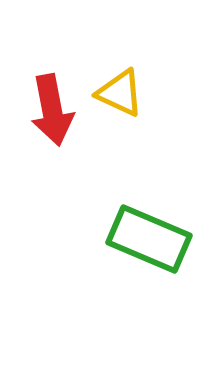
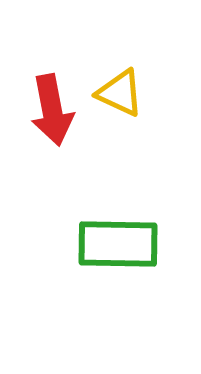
green rectangle: moved 31 px left, 5 px down; rotated 22 degrees counterclockwise
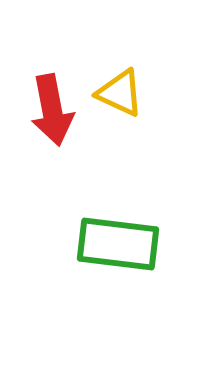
green rectangle: rotated 6 degrees clockwise
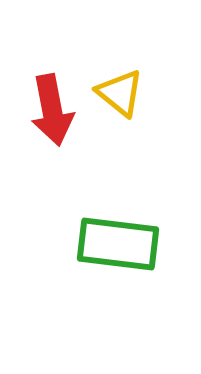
yellow triangle: rotated 14 degrees clockwise
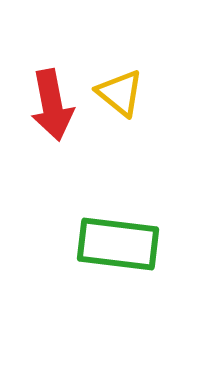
red arrow: moved 5 px up
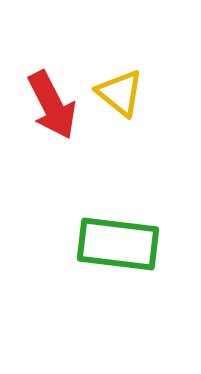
red arrow: rotated 16 degrees counterclockwise
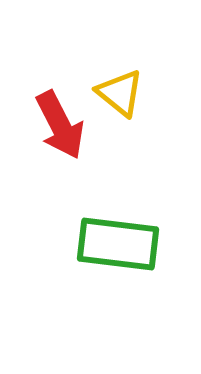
red arrow: moved 8 px right, 20 px down
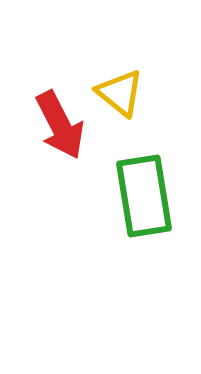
green rectangle: moved 26 px right, 48 px up; rotated 74 degrees clockwise
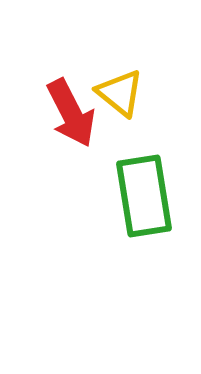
red arrow: moved 11 px right, 12 px up
